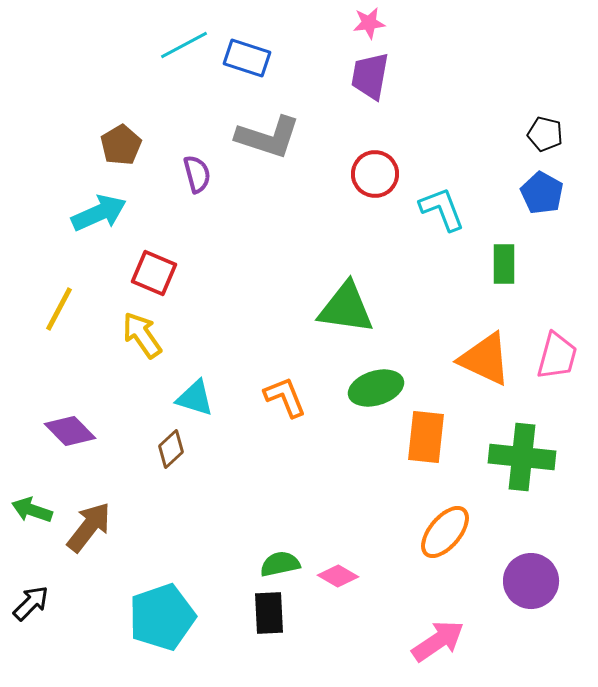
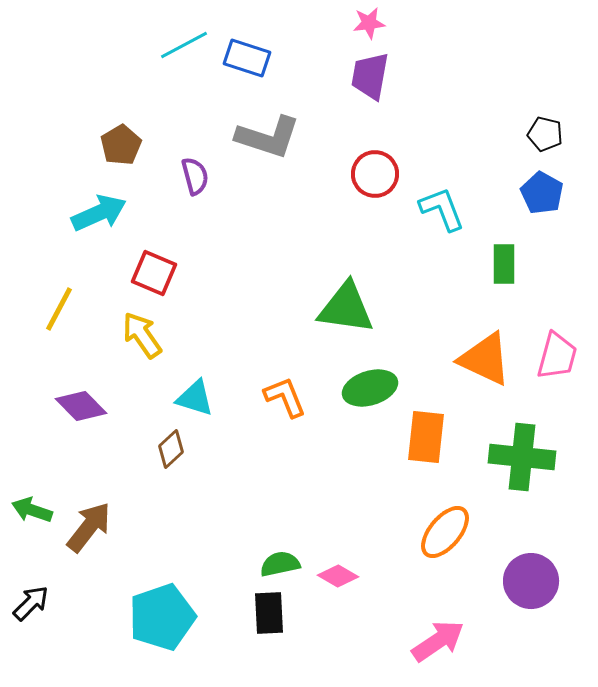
purple semicircle: moved 2 px left, 2 px down
green ellipse: moved 6 px left
purple diamond: moved 11 px right, 25 px up
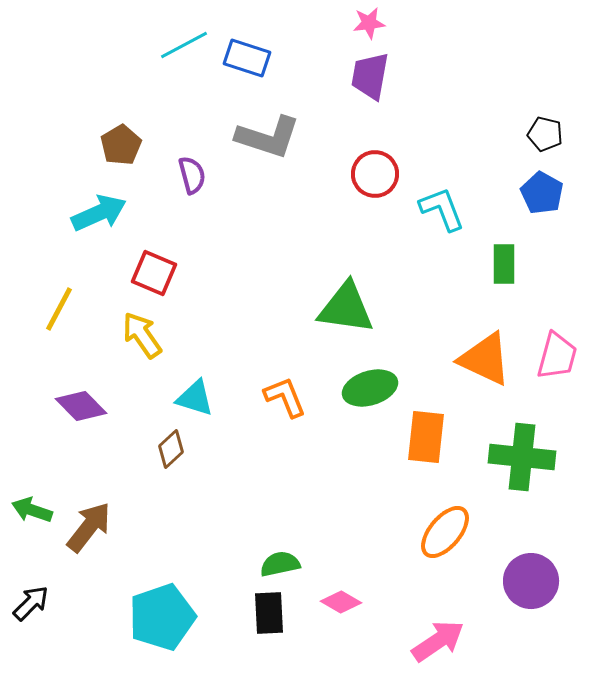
purple semicircle: moved 3 px left, 1 px up
pink diamond: moved 3 px right, 26 px down
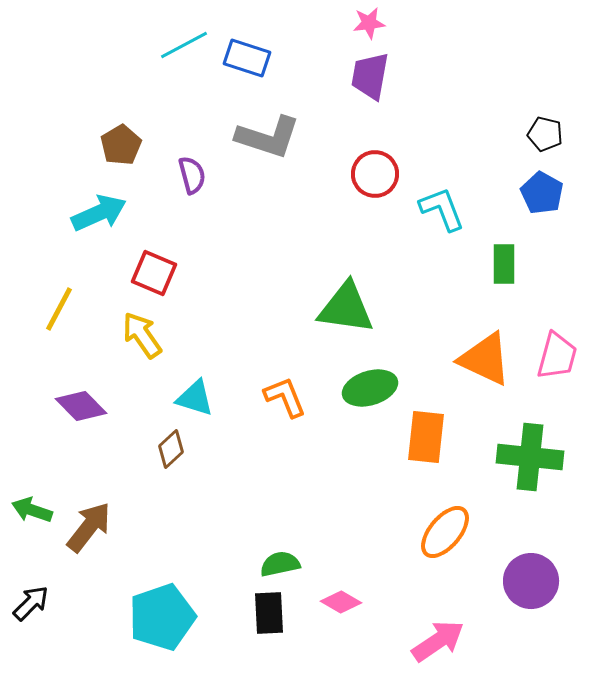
green cross: moved 8 px right
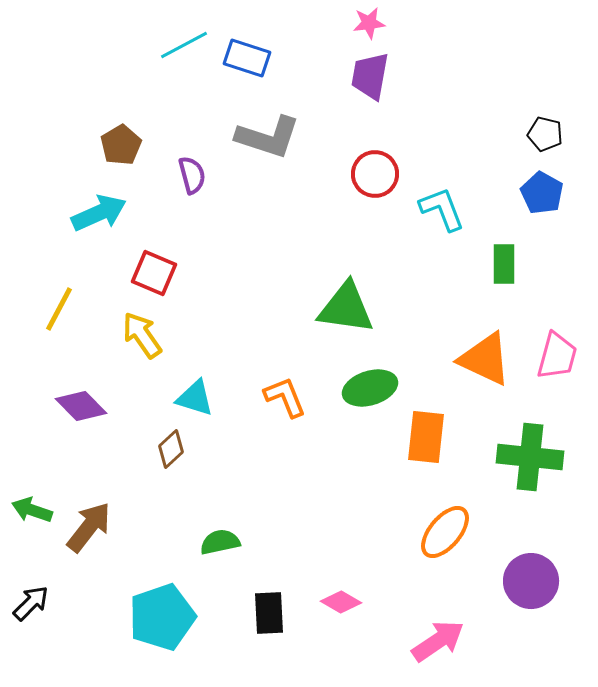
green semicircle: moved 60 px left, 22 px up
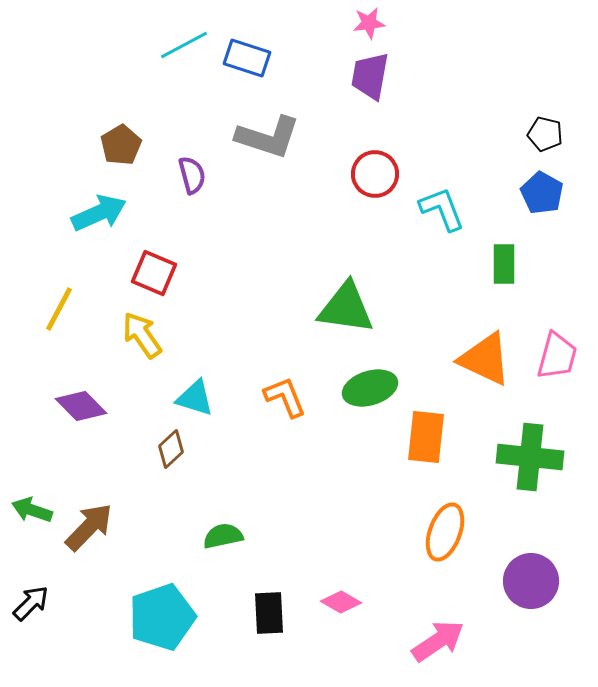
brown arrow: rotated 6 degrees clockwise
orange ellipse: rotated 20 degrees counterclockwise
green semicircle: moved 3 px right, 6 px up
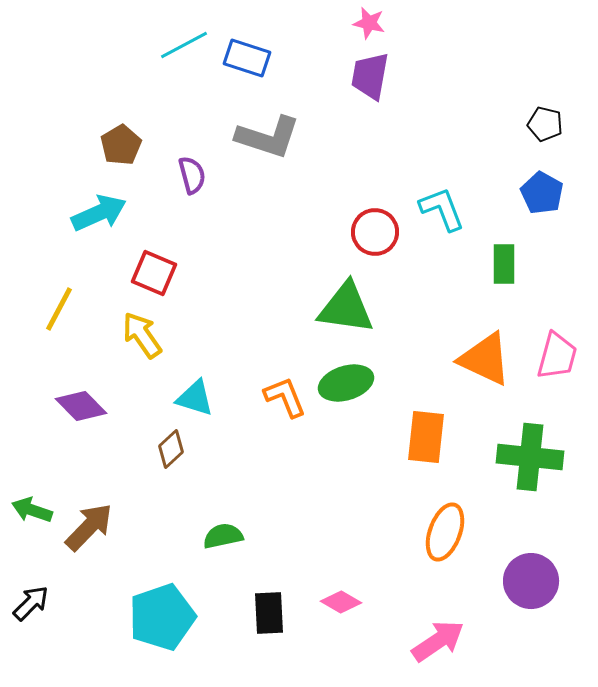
pink star: rotated 20 degrees clockwise
black pentagon: moved 10 px up
red circle: moved 58 px down
green ellipse: moved 24 px left, 5 px up
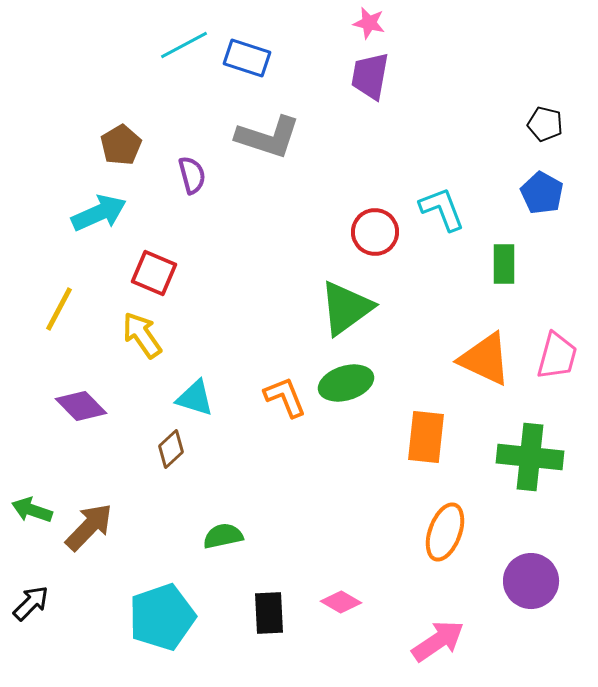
green triangle: rotated 44 degrees counterclockwise
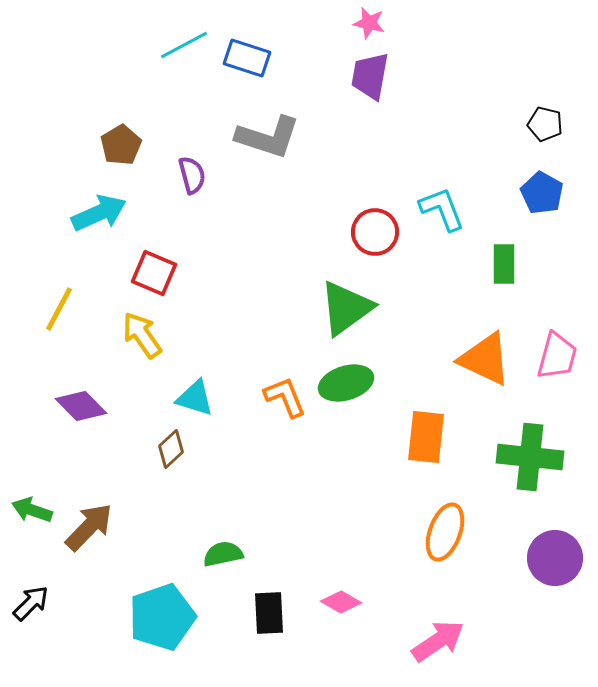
green semicircle: moved 18 px down
purple circle: moved 24 px right, 23 px up
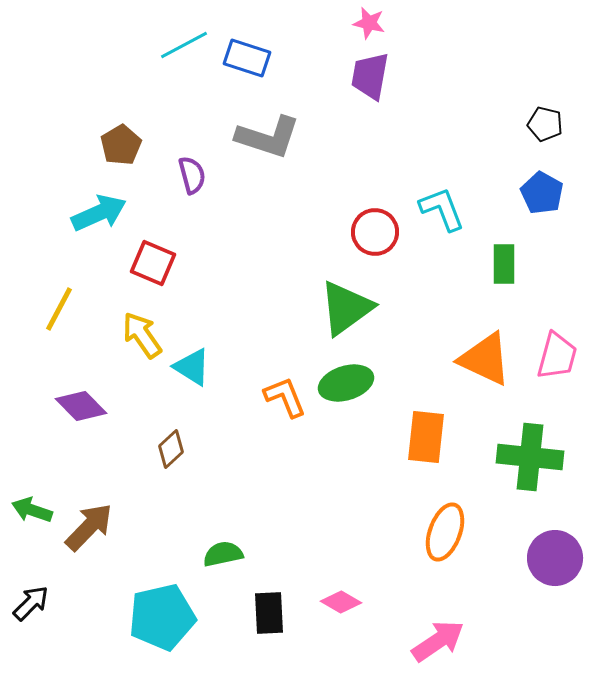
red square: moved 1 px left, 10 px up
cyan triangle: moved 3 px left, 31 px up; rotated 15 degrees clockwise
cyan pentagon: rotated 6 degrees clockwise
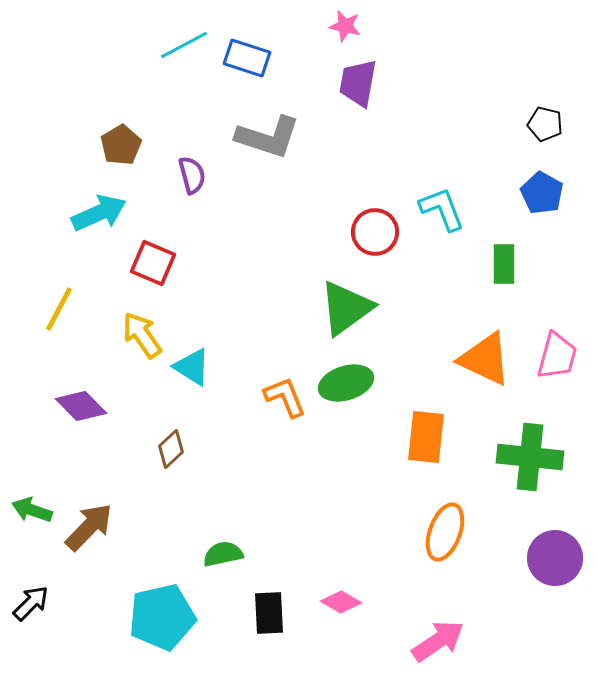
pink star: moved 24 px left, 3 px down
purple trapezoid: moved 12 px left, 7 px down
